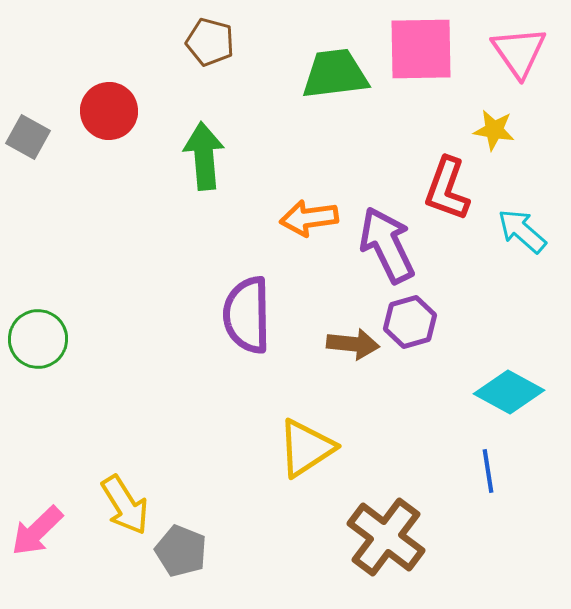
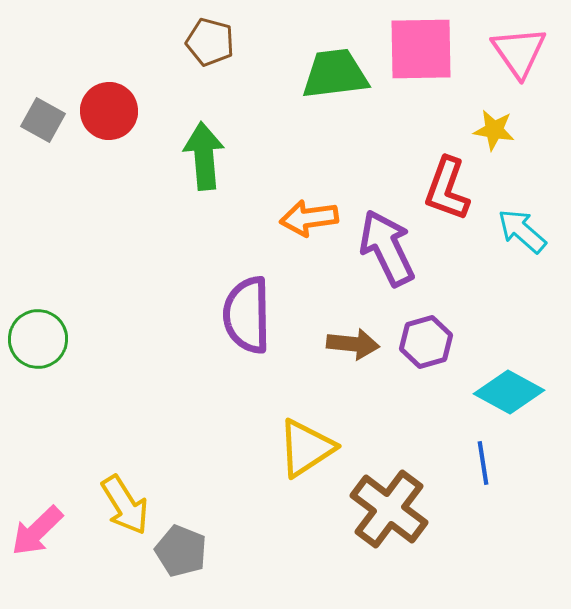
gray square: moved 15 px right, 17 px up
purple arrow: moved 3 px down
purple hexagon: moved 16 px right, 20 px down
blue line: moved 5 px left, 8 px up
brown cross: moved 3 px right, 28 px up
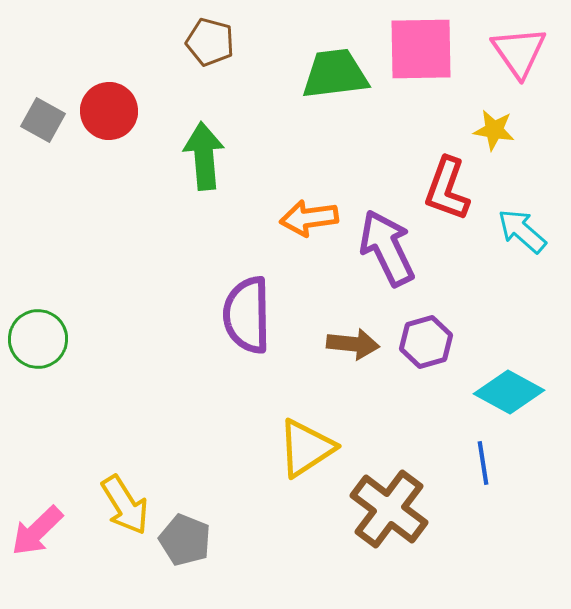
gray pentagon: moved 4 px right, 11 px up
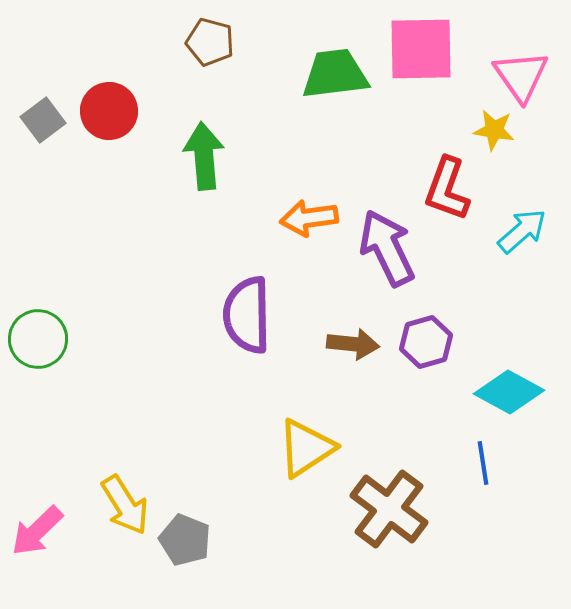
pink triangle: moved 2 px right, 24 px down
gray square: rotated 24 degrees clockwise
cyan arrow: rotated 98 degrees clockwise
